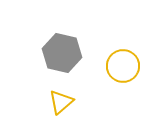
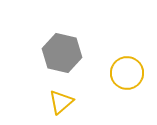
yellow circle: moved 4 px right, 7 px down
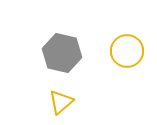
yellow circle: moved 22 px up
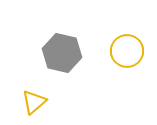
yellow triangle: moved 27 px left
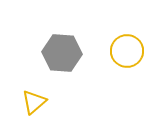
gray hexagon: rotated 9 degrees counterclockwise
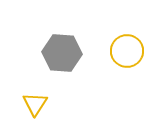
yellow triangle: moved 1 px right, 2 px down; rotated 16 degrees counterclockwise
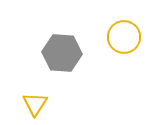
yellow circle: moved 3 px left, 14 px up
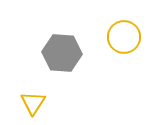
yellow triangle: moved 2 px left, 1 px up
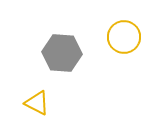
yellow triangle: moved 4 px right; rotated 36 degrees counterclockwise
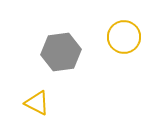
gray hexagon: moved 1 px left, 1 px up; rotated 12 degrees counterclockwise
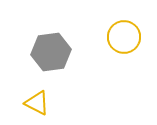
gray hexagon: moved 10 px left
